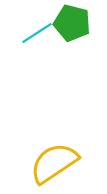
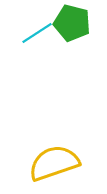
yellow semicircle: rotated 15 degrees clockwise
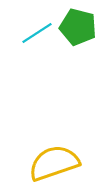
green pentagon: moved 6 px right, 4 px down
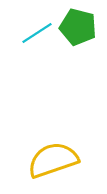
yellow semicircle: moved 1 px left, 3 px up
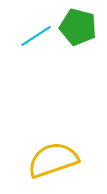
cyan line: moved 1 px left, 3 px down
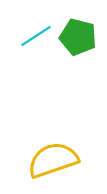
green pentagon: moved 10 px down
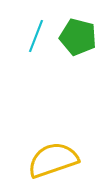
cyan line: rotated 36 degrees counterclockwise
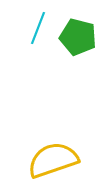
cyan line: moved 2 px right, 8 px up
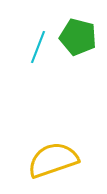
cyan line: moved 19 px down
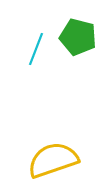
cyan line: moved 2 px left, 2 px down
